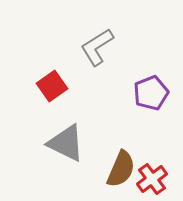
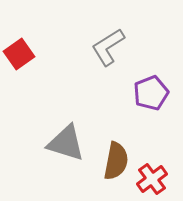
gray L-shape: moved 11 px right
red square: moved 33 px left, 32 px up
gray triangle: rotated 9 degrees counterclockwise
brown semicircle: moved 5 px left, 8 px up; rotated 12 degrees counterclockwise
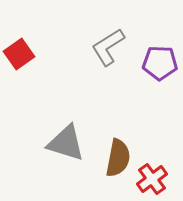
purple pentagon: moved 9 px right, 30 px up; rotated 24 degrees clockwise
brown semicircle: moved 2 px right, 3 px up
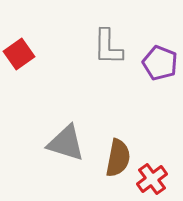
gray L-shape: rotated 57 degrees counterclockwise
purple pentagon: rotated 20 degrees clockwise
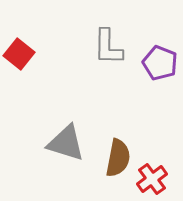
red square: rotated 16 degrees counterclockwise
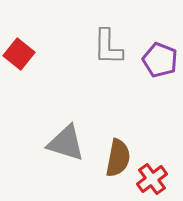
purple pentagon: moved 3 px up
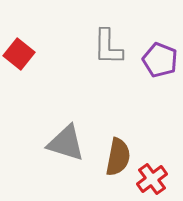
brown semicircle: moved 1 px up
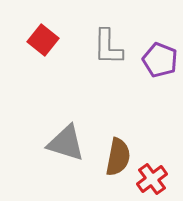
red square: moved 24 px right, 14 px up
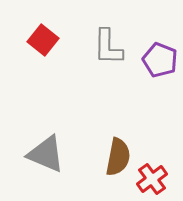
gray triangle: moved 20 px left, 11 px down; rotated 6 degrees clockwise
